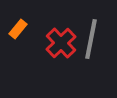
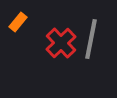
orange rectangle: moved 7 px up
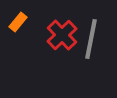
red cross: moved 1 px right, 8 px up
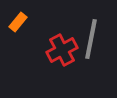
red cross: moved 15 px down; rotated 16 degrees clockwise
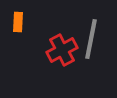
orange rectangle: rotated 36 degrees counterclockwise
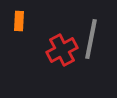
orange rectangle: moved 1 px right, 1 px up
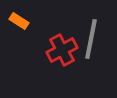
orange rectangle: rotated 60 degrees counterclockwise
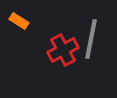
red cross: moved 1 px right
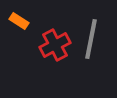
red cross: moved 8 px left, 5 px up
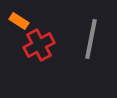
red cross: moved 16 px left
